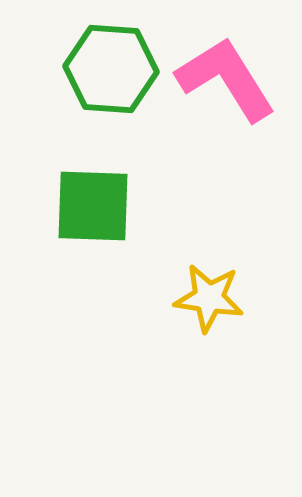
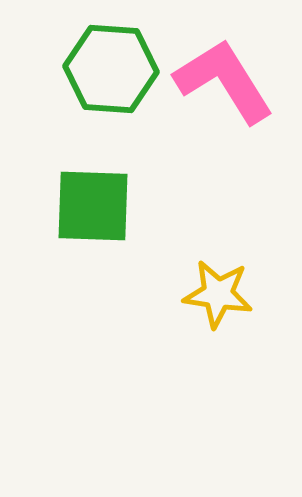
pink L-shape: moved 2 px left, 2 px down
yellow star: moved 9 px right, 4 px up
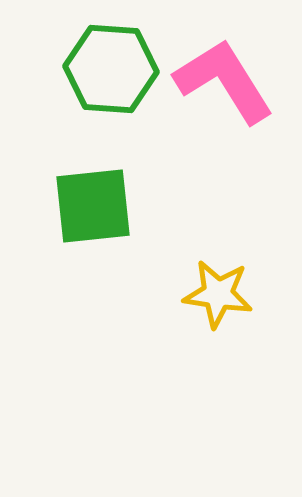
green square: rotated 8 degrees counterclockwise
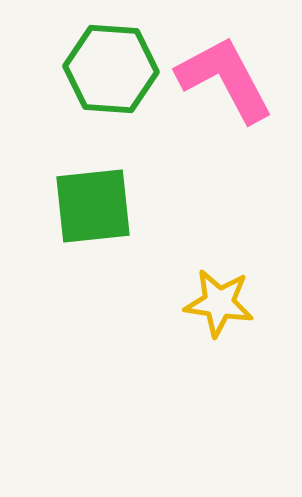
pink L-shape: moved 1 px right, 2 px up; rotated 4 degrees clockwise
yellow star: moved 1 px right, 9 px down
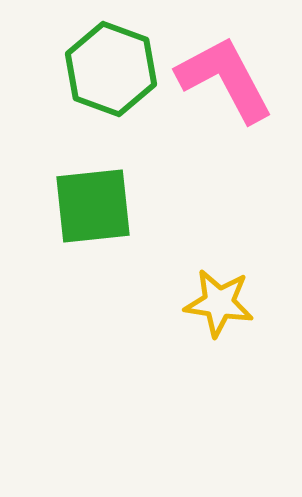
green hexagon: rotated 16 degrees clockwise
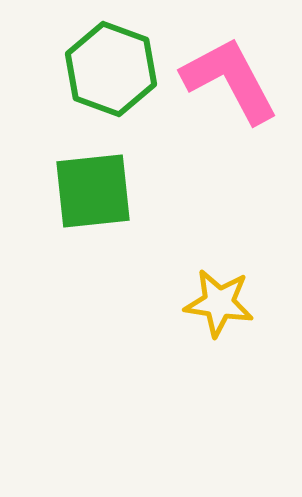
pink L-shape: moved 5 px right, 1 px down
green square: moved 15 px up
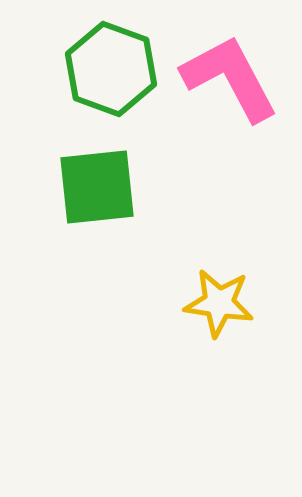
pink L-shape: moved 2 px up
green square: moved 4 px right, 4 px up
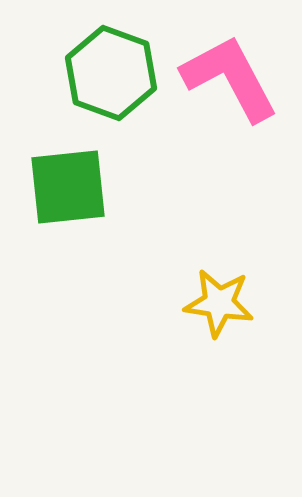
green hexagon: moved 4 px down
green square: moved 29 px left
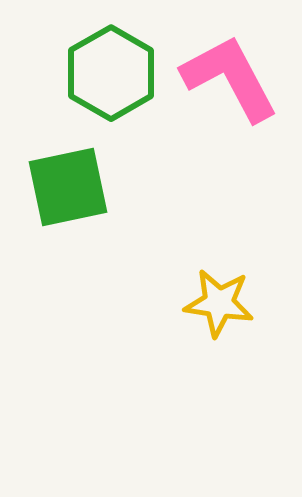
green hexagon: rotated 10 degrees clockwise
green square: rotated 6 degrees counterclockwise
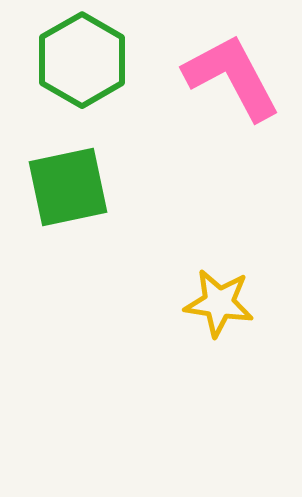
green hexagon: moved 29 px left, 13 px up
pink L-shape: moved 2 px right, 1 px up
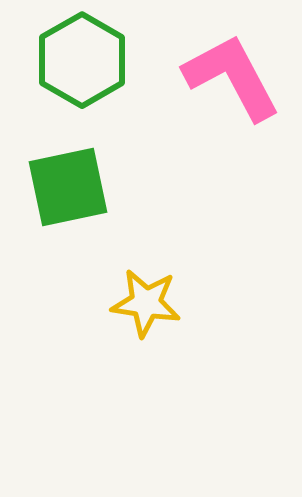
yellow star: moved 73 px left
